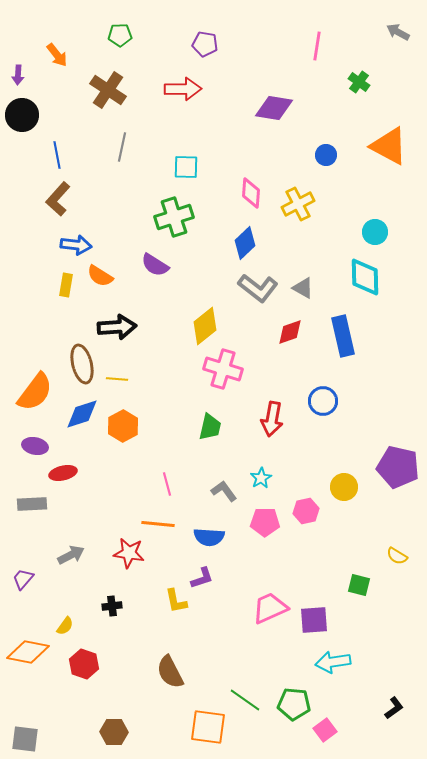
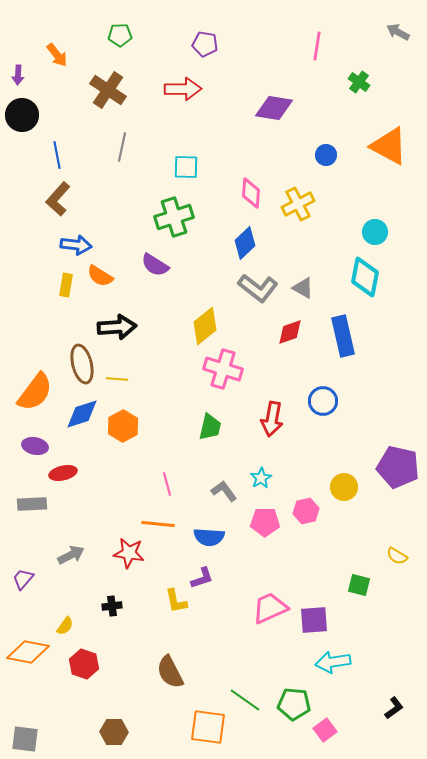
cyan diamond at (365, 277): rotated 12 degrees clockwise
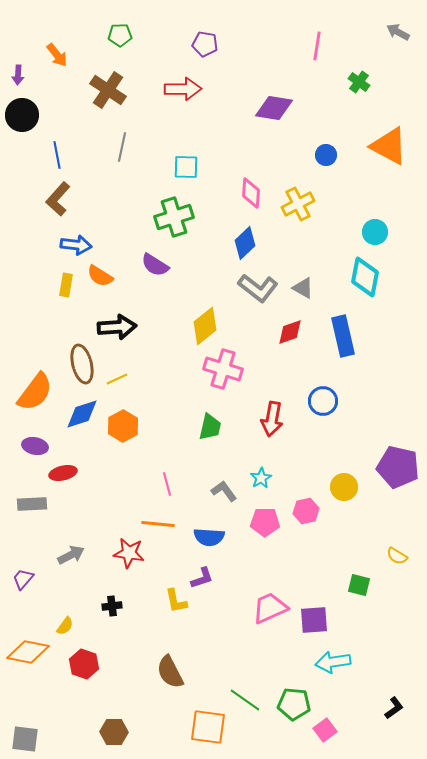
yellow line at (117, 379): rotated 30 degrees counterclockwise
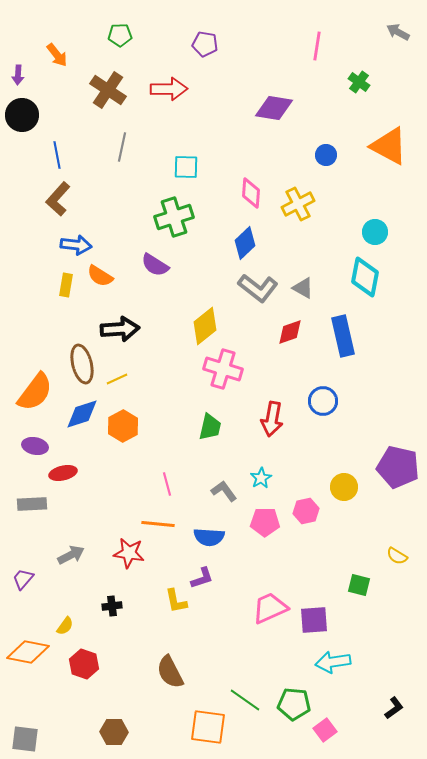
red arrow at (183, 89): moved 14 px left
black arrow at (117, 327): moved 3 px right, 2 px down
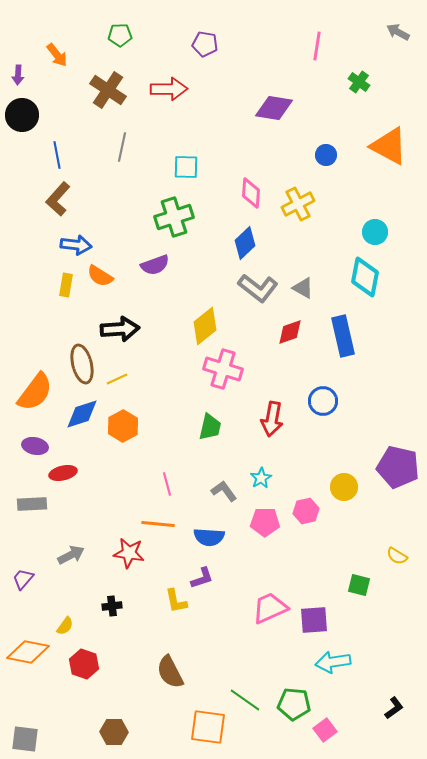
purple semicircle at (155, 265): rotated 52 degrees counterclockwise
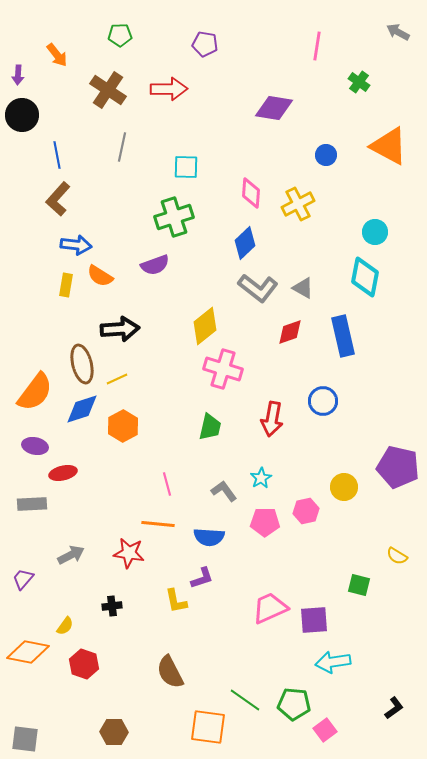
blue diamond at (82, 414): moved 5 px up
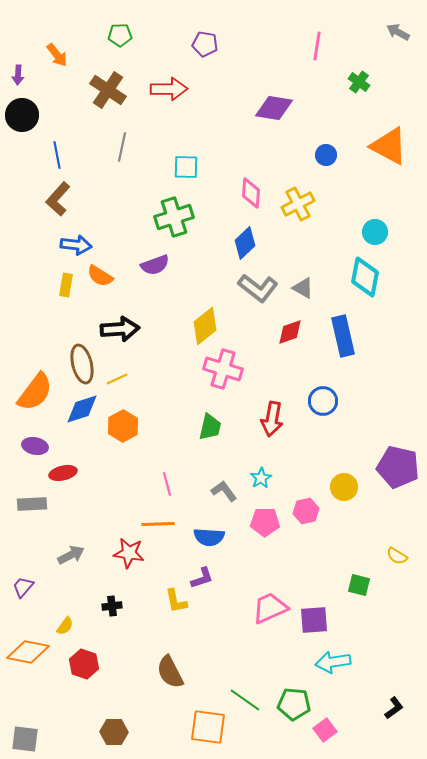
orange line at (158, 524): rotated 8 degrees counterclockwise
purple trapezoid at (23, 579): moved 8 px down
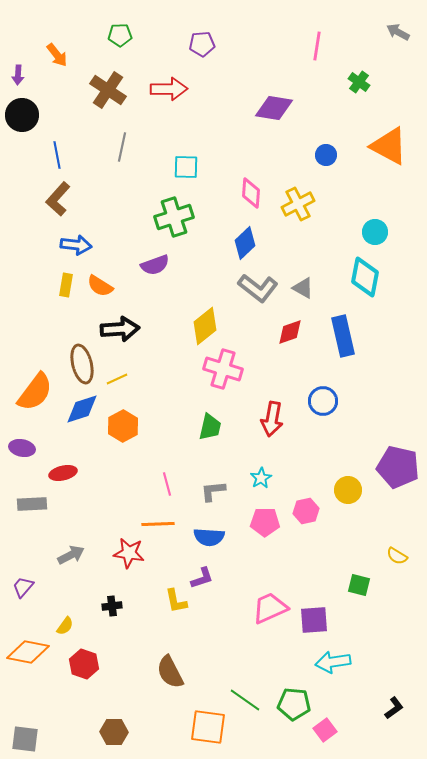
purple pentagon at (205, 44): moved 3 px left; rotated 15 degrees counterclockwise
orange semicircle at (100, 276): moved 10 px down
purple ellipse at (35, 446): moved 13 px left, 2 px down
yellow circle at (344, 487): moved 4 px right, 3 px down
gray L-shape at (224, 491): moved 11 px left; rotated 60 degrees counterclockwise
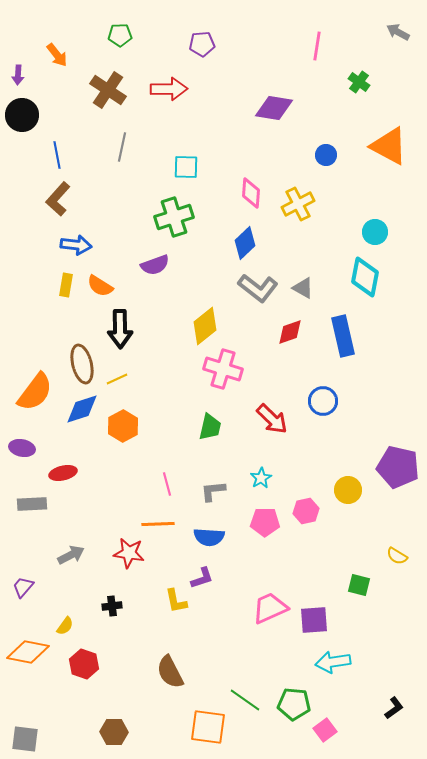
black arrow at (120, 329): rotated 93 degrees clockwise
red arrow at (272, 419): rotated 56 degrees counterclockwise
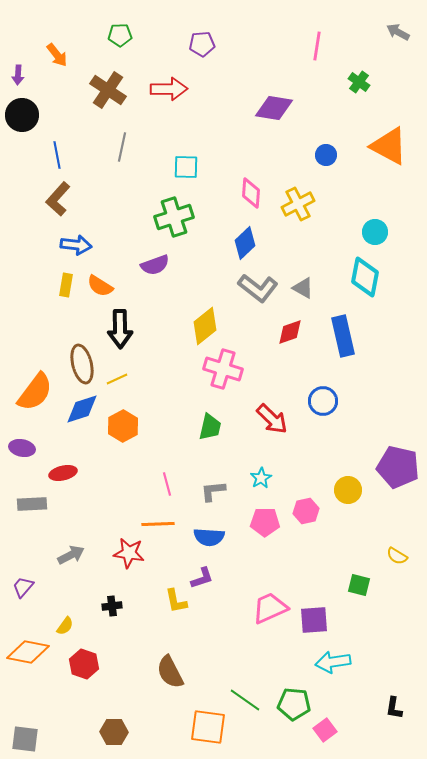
black L-shape at (394, 708): rotated 135 degrees clockwise
